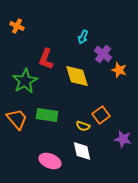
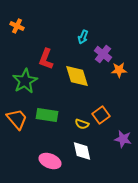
orange star: rotated 21 degrees counterclockwise
yellow semicircle: moved 1 px left, 2 px up
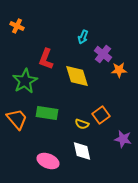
green rectangle: moved 2 px up
pink ellipse: moved 2 px left
